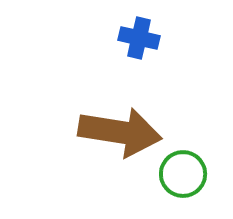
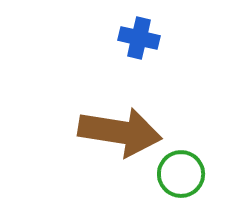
green circle: moved 2 px left
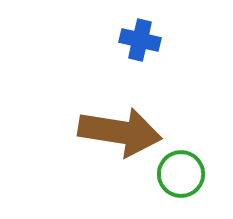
blue cross: moved 1 px right, 2 px down
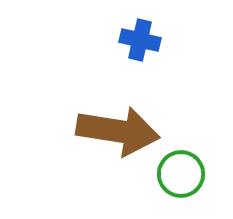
brown arrow: moved 2 px left, 1 px up
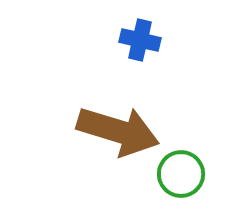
brown arrow: rotated 8 degrees clockwise
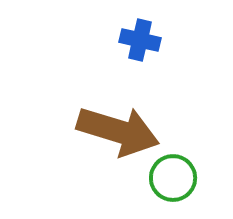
green circle: moved 8 px left, 4 px down
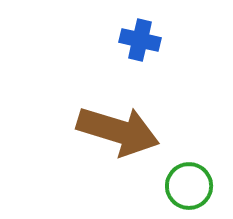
green circle: moved 16 px right, 8 px down
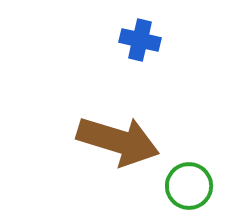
brown arrow: moved 10 px down
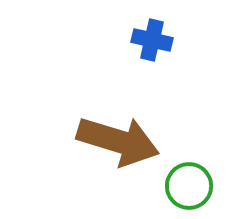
blue cross: moved 12 px right
